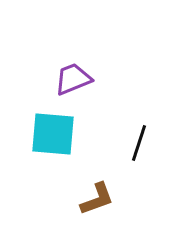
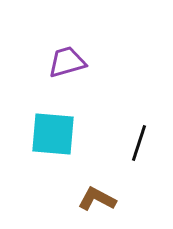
purple trapezoid: moved 6 px left, 17 px up; rotated 6 degrees clockwise
brown L-shape: rotated 132 degrees counterclockwise
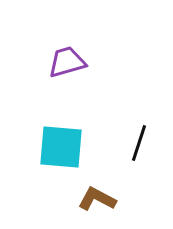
cyan square: moved 8 px right, 13 px down
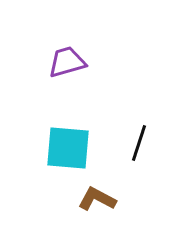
cyan square: moved 7 px right, 1 px down
